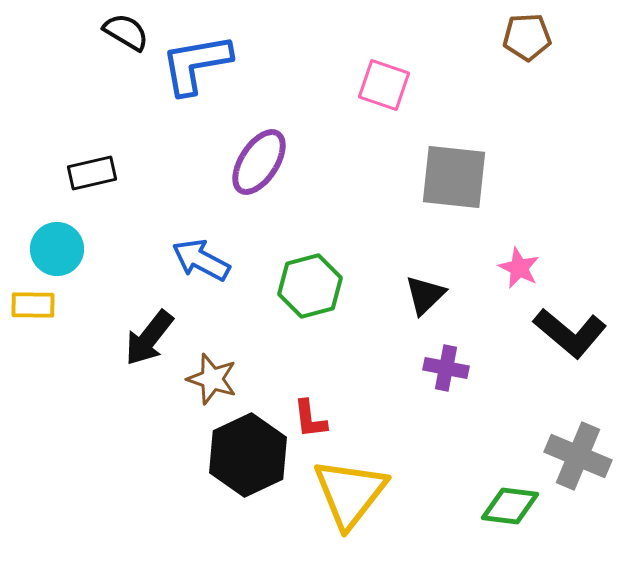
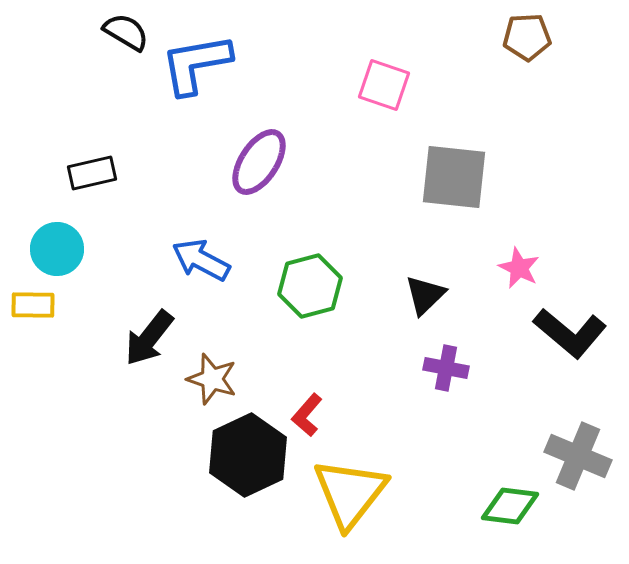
red L-shape: moved 3 px left, 4 px up; rotated 48 degrees clockwise
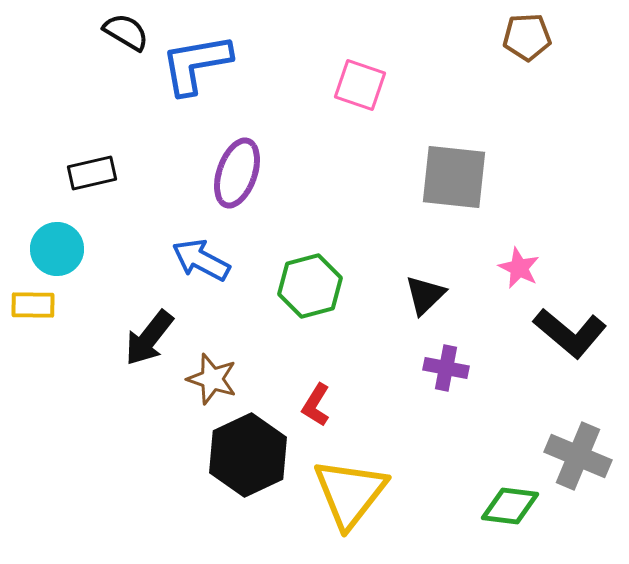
pink square: moved 24 px left
purple ellipse: moved 22 px left, 11 px down; rotated 14 degrees counterclockwise
red L-shape: moved 9 px right, 10 px up; rotated 9 degrees counterclockwise
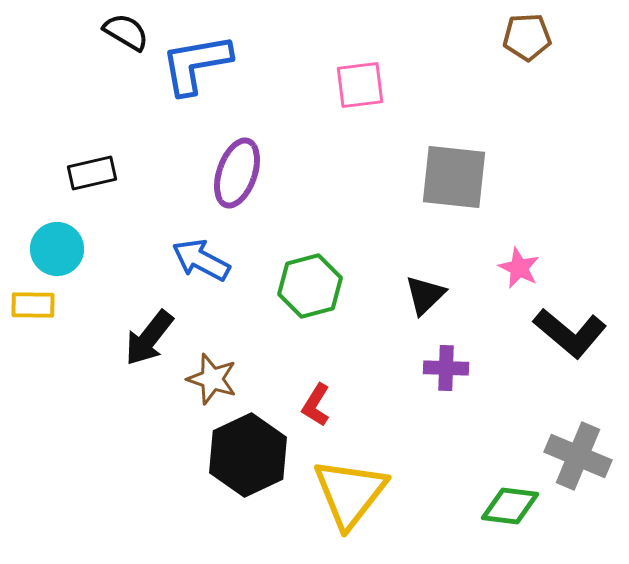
pink square: rotated 26 degrees counterclockwise
purple cross: rotated 9 degrees counterclockwise
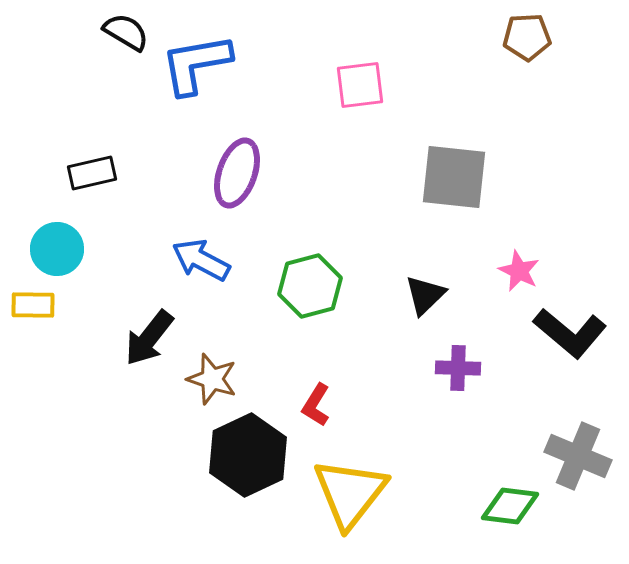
pink star: moved 3 px down
purple cross: moved 12 px right
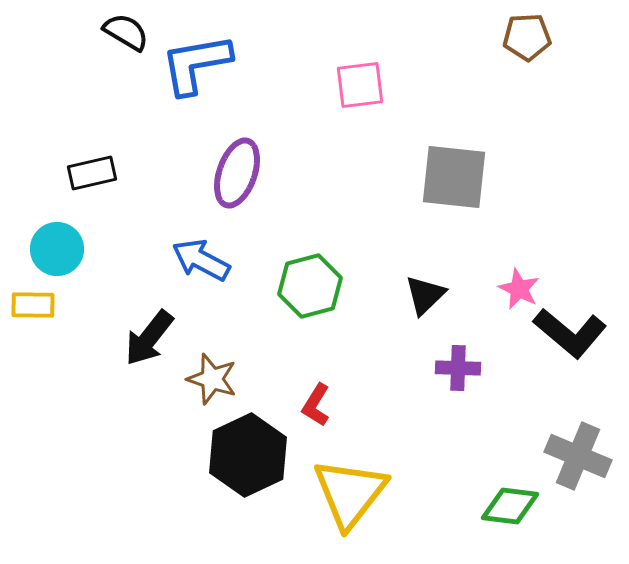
pink star: moved 18 px down
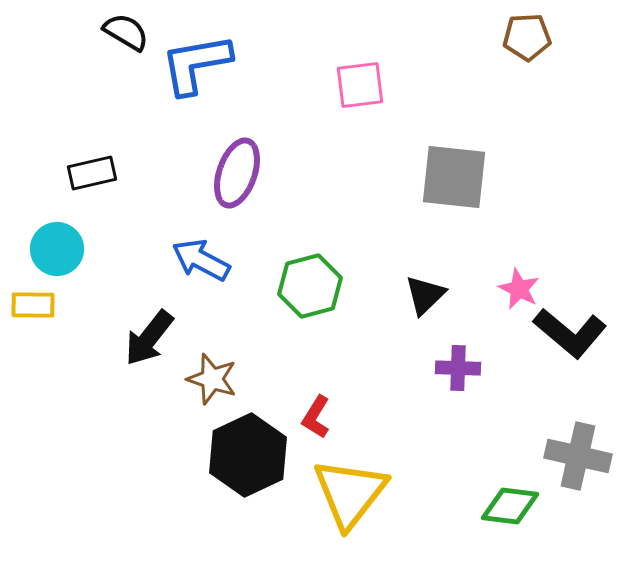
red L-shape: moved 12 px down
gray cross: rotated 10 degrees counterclockwise
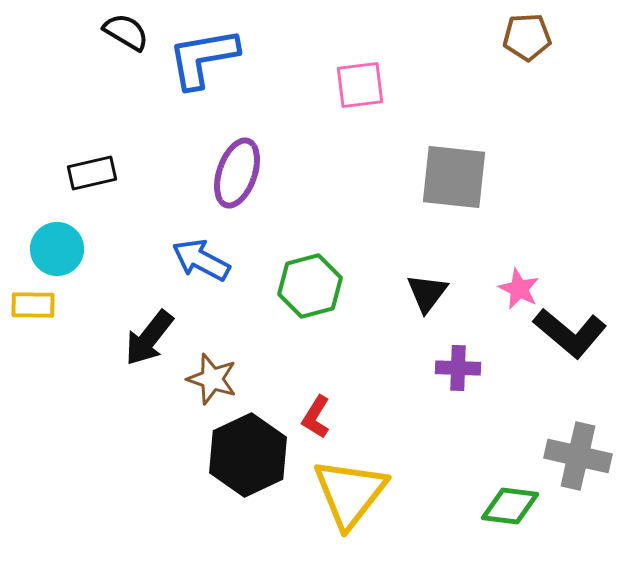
blue L-shape: moved 7 px right, 6 px up
black triangle: moved 2 px right, 2 px up; rotated 9 degrees counterclockwise
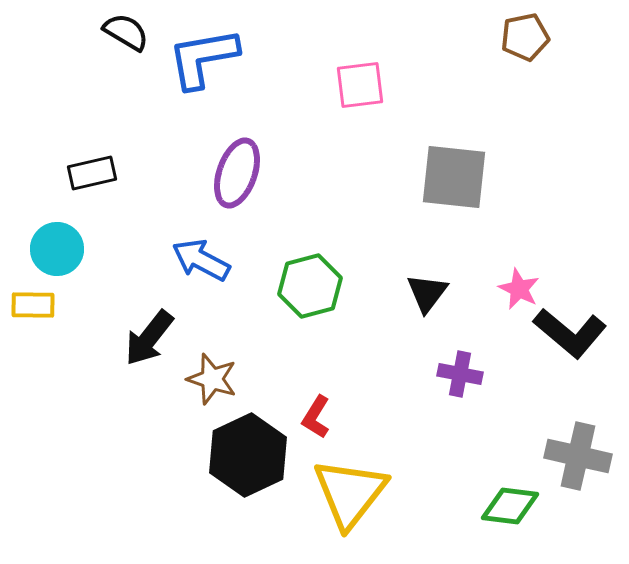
brown pentagon: moved 2 px left; rotated 9 degrees counterclockwise
purple cross: moved 2 px right, 6 px down; rotated 9 degrees clockwise
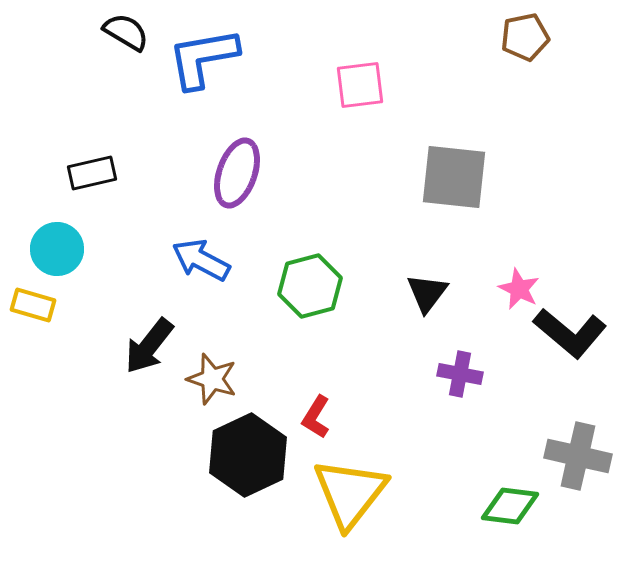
yellow rectangle: rotated 15 degrees clockwise
black arrow: moved 8 px down
